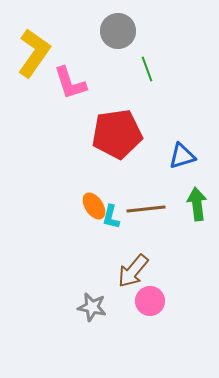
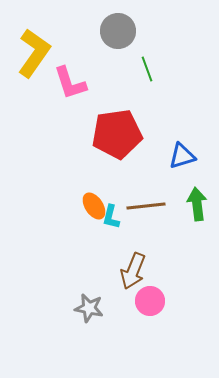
brown line: moved 3 px up
brown arrow: rotated 18 degrees counterclockwise
gray star: moved 3 px left, 1 px down
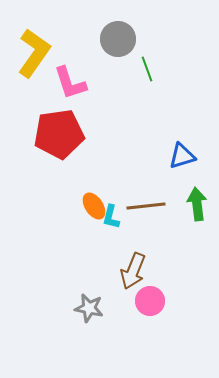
gray circle: moved 8 px down
red pentagon: moved 58 px left
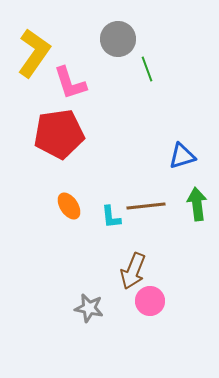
orange ellipse: moved 25 px left
cyan L-shape: rotated 20 degrees counterclockwise
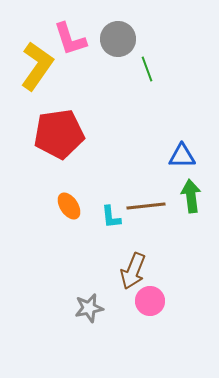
yellow L-shape: moved 3 px right, 13 px down
pink L-shape: moved 44 px up
blue triangle: rotated 16 degrees clockwise
green arrow: moved 6 px left, 8 px up
gray star: rotated 24 degrees counterclockwise
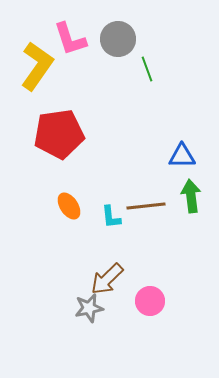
brown arrow: moved 26 px left, 8 px down; rotated 24 degrees clockwise
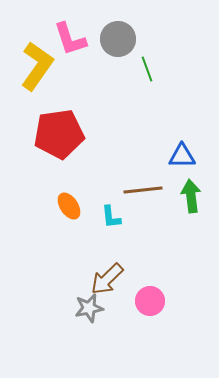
brown line: moved 3 px left, 16 px up
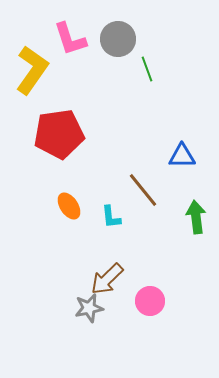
yellow L-shape: moved 5 px left, 4 px down
brown line: rotated 57 degrees clockwise
green arrow: moved 5 px right, 21 px down
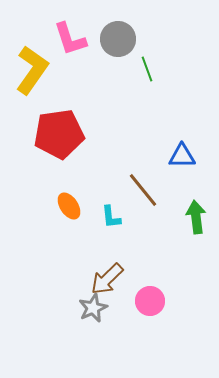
gray star: moved 4 px right; rotated 12 degrees counterclockwise
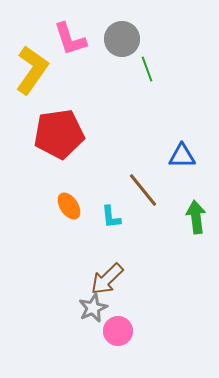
gray circle: moved 4 px right
pink circle: moved 32 px left, 30 px down
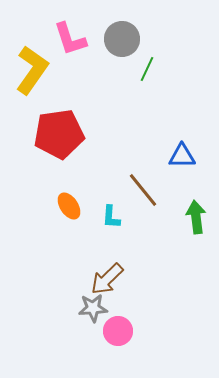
green line: rotated 45 degrees clockwise
cyan L-shape: rotated 10 degrees clockwise
gray star: rotated 20 degrees clockwise
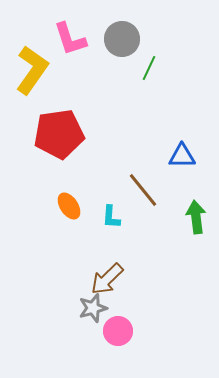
green line: moved 2 px right, 1 px up
gray star: rotated 12 degrees counterclockwise
